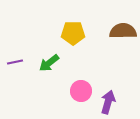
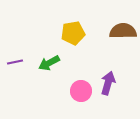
yellow pentagon: rotated 10 degrees counterclockwise
green arrow: rotated 10 degrees clockwise
purple arrow: moved 19 px up
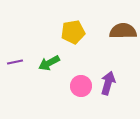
yellow pentagon: moved 1 px up
pink circle: moved 5 px up
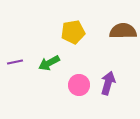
pink circle: moved 2 px left, 1 px up
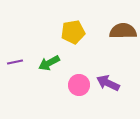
purple arrow: rotated 80 degrees counterclockwise
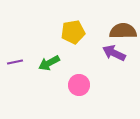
purple arrow: moved 6 px right, 30 px up
